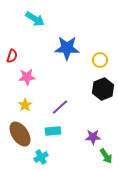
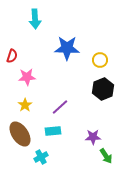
cyan arrow: rotated 54 degrees clockwise
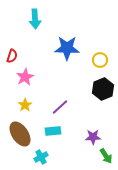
pink star: moved 2 px left; rotated 24 degrees counterclockwise
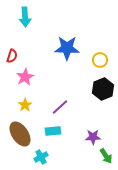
cyan arrow: moved 10 px left, 2 px up
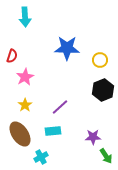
black hexagon: moved 1 px down
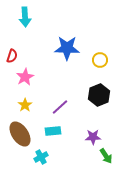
black hexagon: moved 4 px left, 5 px down
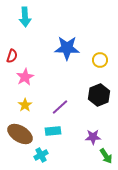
brown ellipse: rotated 25 degrees counterclockwise
cyan cross: moved 2 px up
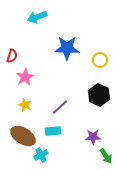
cyan arrow: moved 12 px right; rotated 72 degrees clockwise
black hexagon: rotated 15 degrees counterclockwise
yellow star: rotated 16 degrees counterclockwise
brown ellipse: moved 3 px right, 2 px down
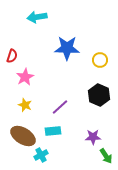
cyan arrow: rotated 12 degrees clockwise
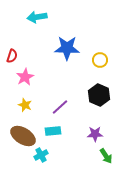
purple star: moved 2 px right, 3 px up
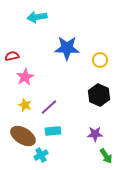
red semicircle: rotated 120 degrees counterclockwise
purple line: moved 11 px left
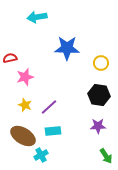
red semicircle: moved 2 px left, 2 px down
yellow circle: moved 1 px right, 3 px down
pink star: rotated 12 degrees clockwise
black hexagon: rotated 15 degrees counterclockwise
purple star: moved 3 px right, 8 px up
